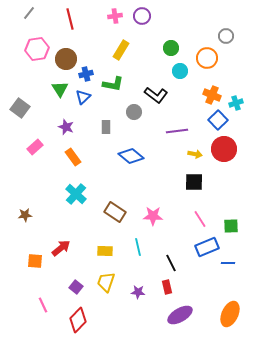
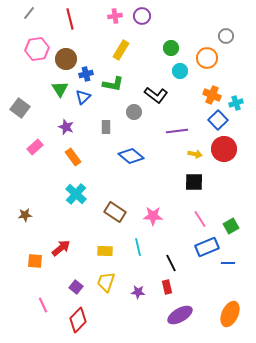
green square at (231, 226): rotated 28 degrees counterclockwise
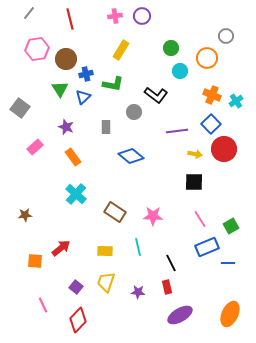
cyan cross at (236, 103): moved 2 px up; rotated 16 degrees counterclockwise
blue square at (218, 120): moved 7 px left, 4 px down
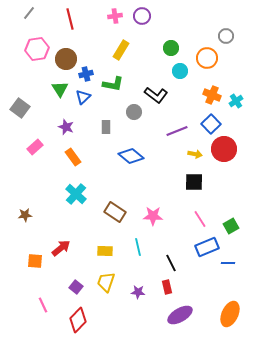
purple line at (177, 131): rotated 15 degrees counterclockwise
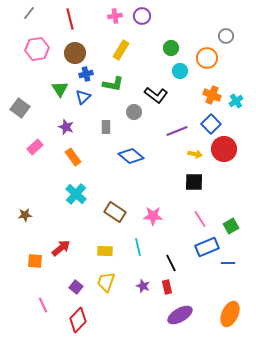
brown circle at (66, 59): moved 9 px right, 6 px up
purple star at (138, 292): moved 5 px right, 6 px up; rotated 16 degrees clockwise
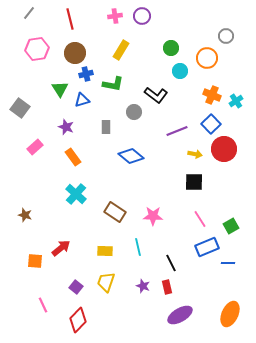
blue triangle at (83, 97): moved 1 px left, 3 px down; rotated 28 degrees clockwise
brown star at (25, 215): rotated 24 degrees clockwise
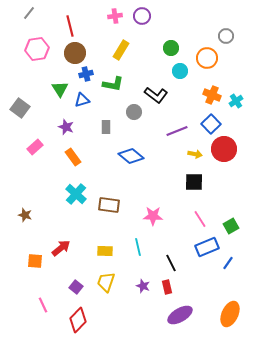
red line at (70, 19): moved 7 px down
brown rectangle at (115, 212): moved 6 px left, 7 px up; rotated 25 degrees counterclockwise
blue line at (228, 263): rotated 56 degrees counterclockwise
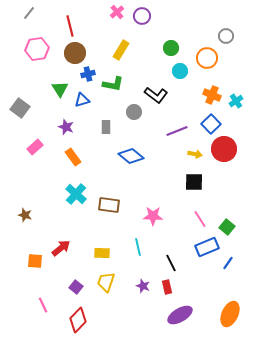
pink cross at (115, 16): moved 2 px right, 4 px up; rotated 32 degrees counterclockwise
blue cross at (86, 74): moved 2 px right
green square at (231, 226): moved 4 px left, 1 px down; rotated 21 degrees counterclockwise
yellow rectangle at (105, 251): moved 3 px left, 2 px down
